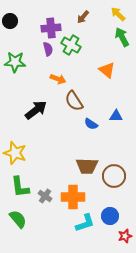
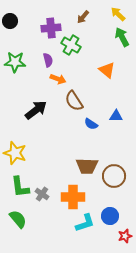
purple semicircle: moved 11 px down
gray cross: moved 3 px left, 2 px up
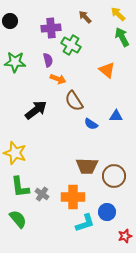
brown arrow: moved 2 px right; rotated 96 degrees clockwise
blue circle: moved 3 px left, 4 px up
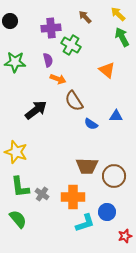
yellow star: moved 1 px right, 1 px up
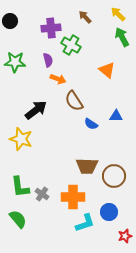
yellow star: moved 5 px right, 13 px up
blue circle: moved 2 px right
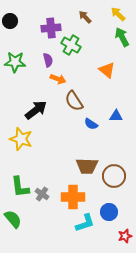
green semicircle: moved 5 px left
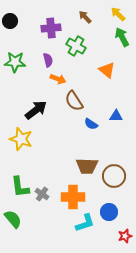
green cross: moved 5 px right, 1 px down
